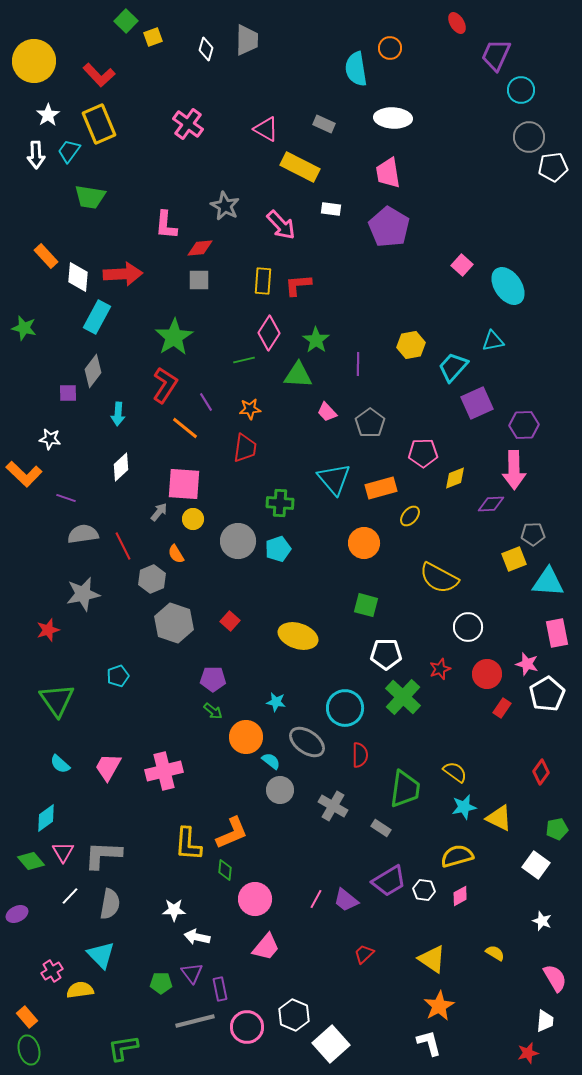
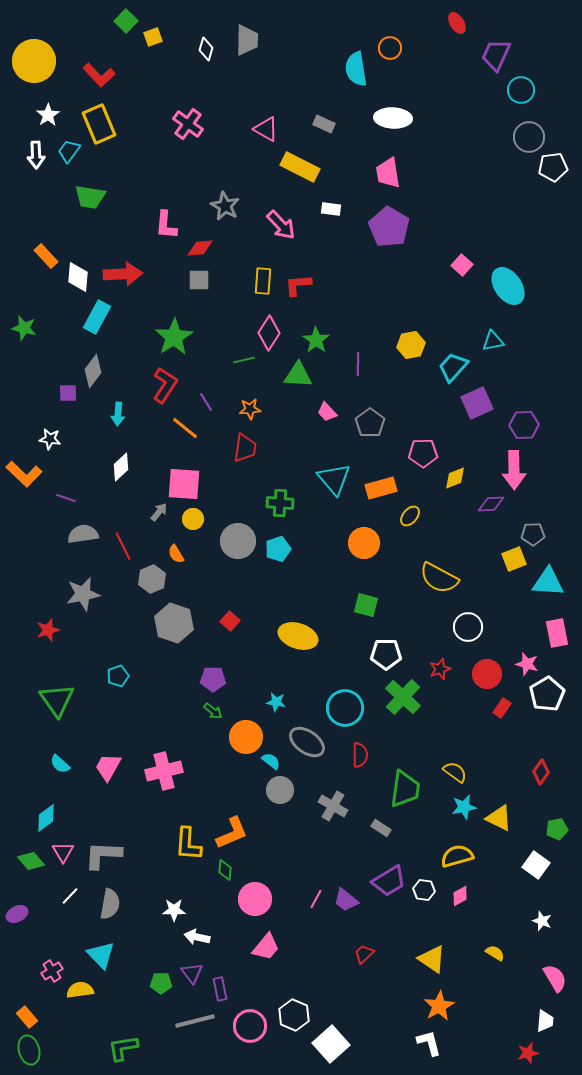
pink circle at (247, 1027): moved 3 px right, 1 px up
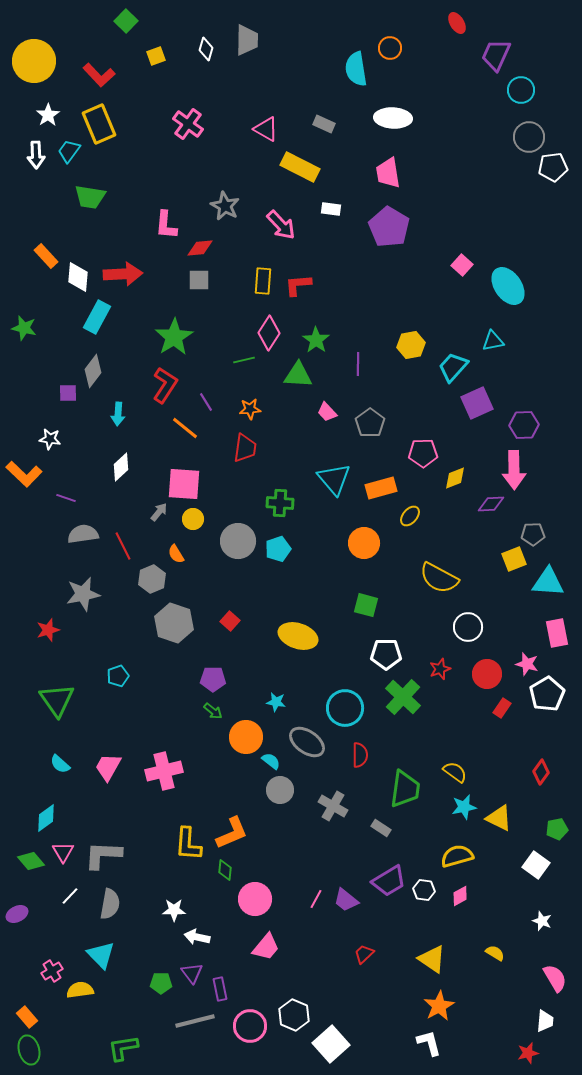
yellow square at (153, 37): moved 3 px right, 19 px down
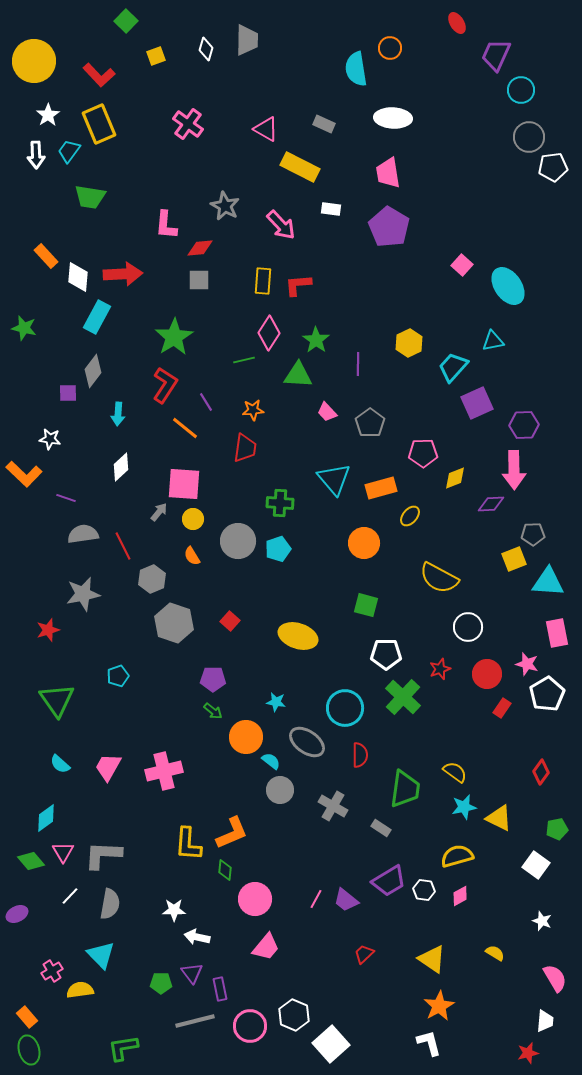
yellow hexagon at (411, 345): moved 2 px left, 2 px up; rotated 16 degrees counterclockwise
orange star at (250, 409): moved 3 px right, 1 px down
orange semicircle at (176, 554): moved 16 px right, 2 px down
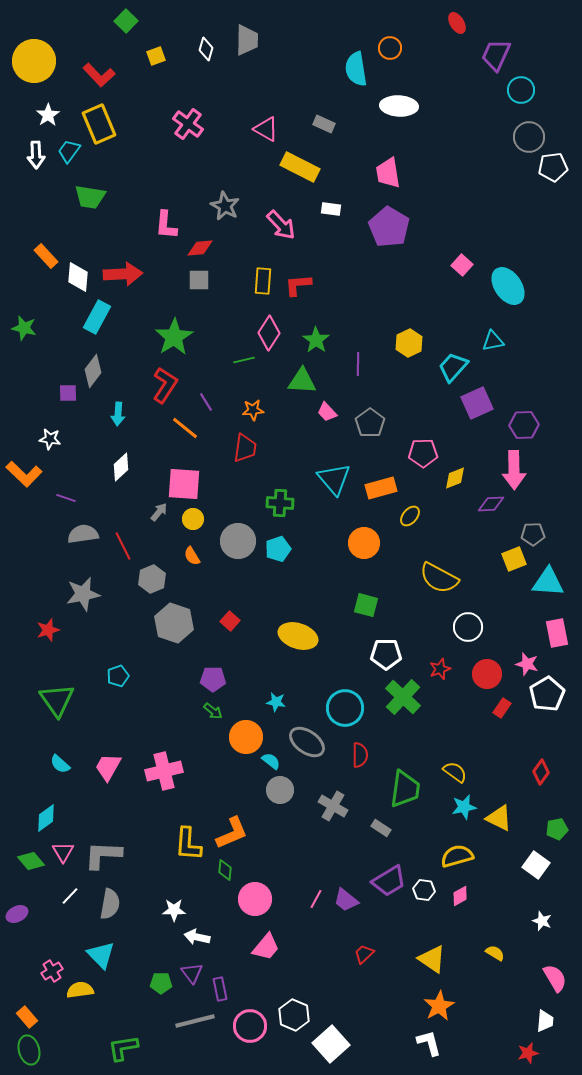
white ellipse at (393, 118): moved 6 px right, 12 px up
green triangle at (298, 375): moved 4 px right, 6 px down
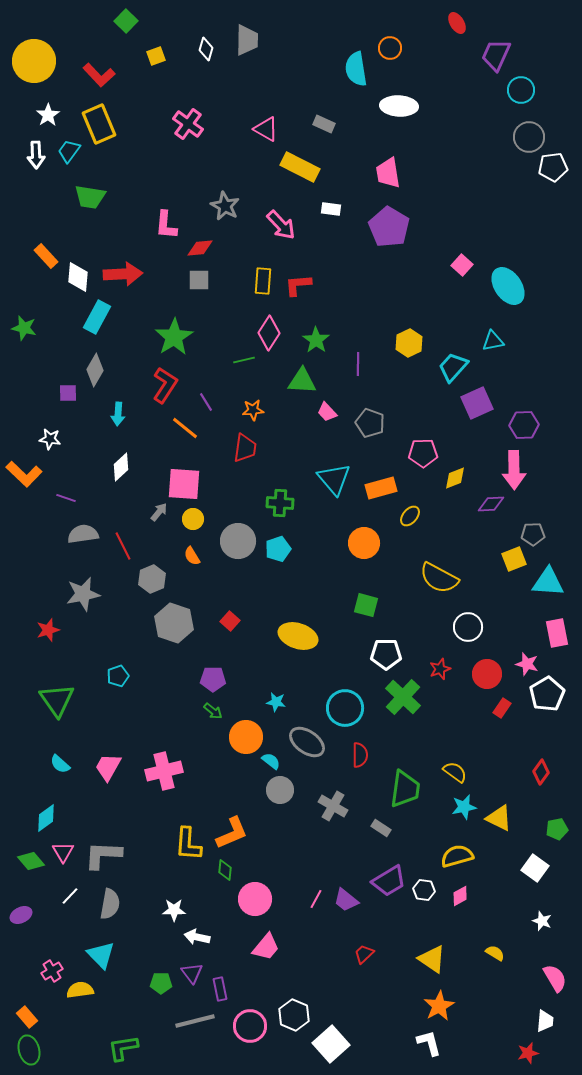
gray diamond at (93, 371): moved 2 px right, 1 px up; rotated 8 degrees counterclockwise
gray pentagon at (370, 423): rotated 16 degrees counterclockwise
white square at (536, 865): moved 1 px left, 3 px down
purple ellipse at (17, 914): moved 4 px right, 1 px down
